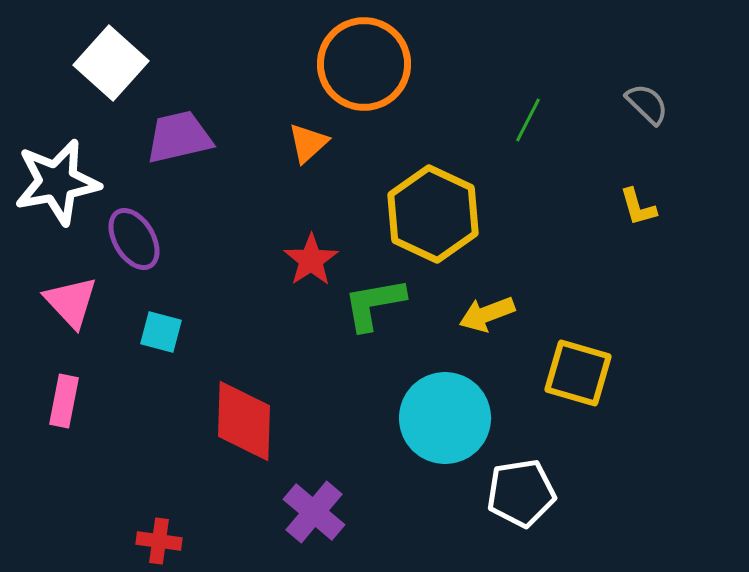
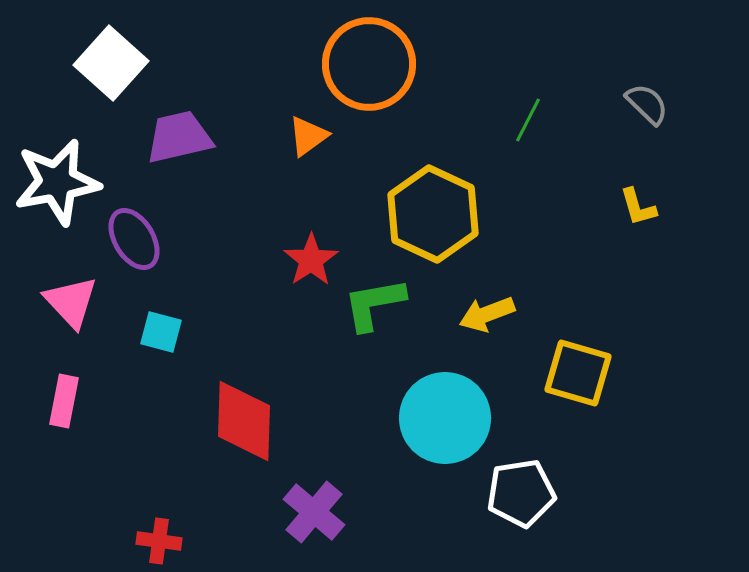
orange circle: moved 5 px right
orange triangle: moved 7 px up; rotated 6 degrees clockwise
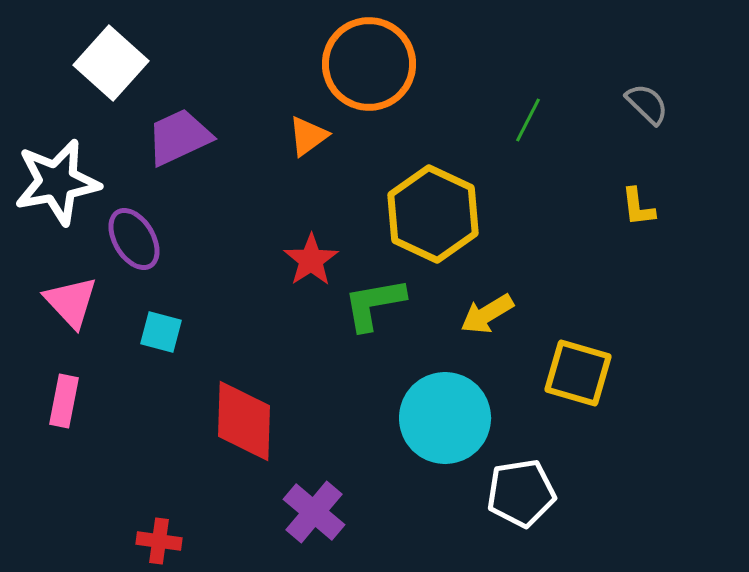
purple trapezoid: rotated 12 degrees counterclockwise
yellow L-shape: rotated 9 degrees clockwise
yellow arrow: rotated 10 degrees counterclockwise
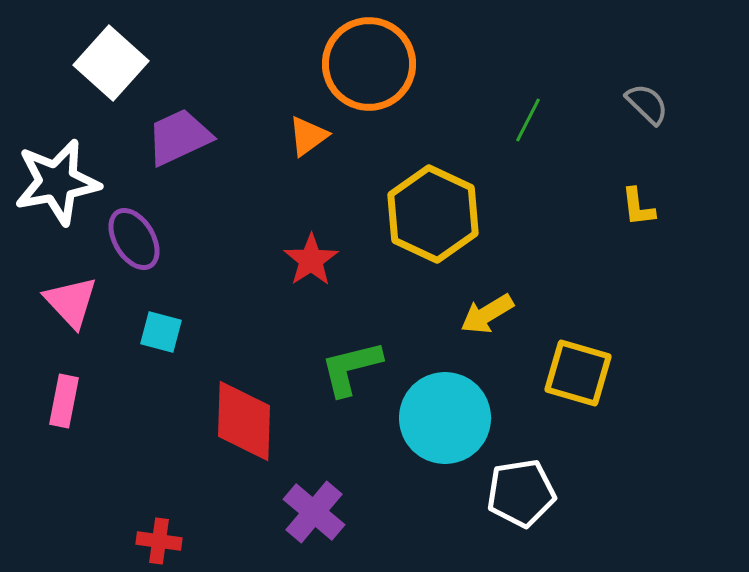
green L-shape: moved 23 px left, 64 px down; rotated 4 degrees counterclockwise
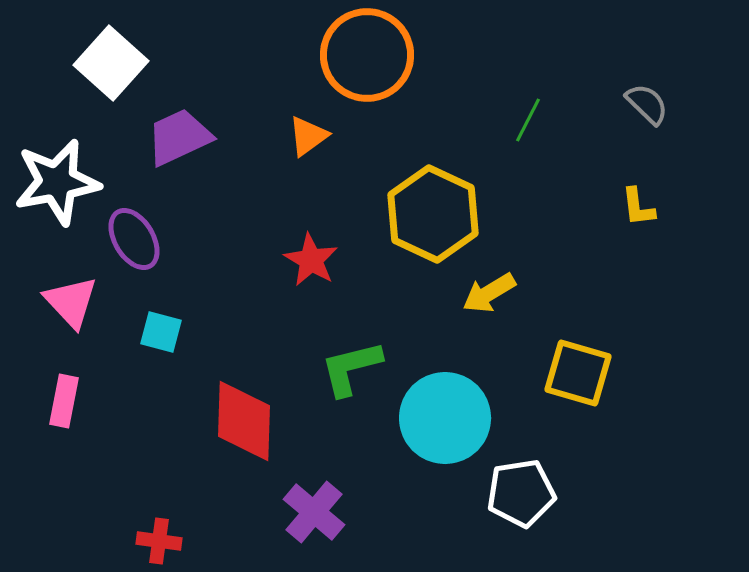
orange circle: moved 2 px left, 9 px up
red star: rotated 8 degrees counterclockwise
yellow arrow: moved 2 px right, 21 px up
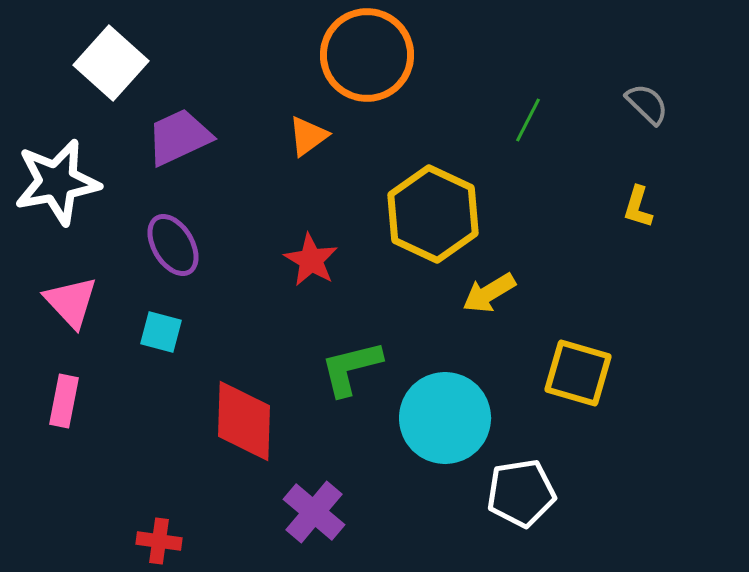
yellow L-shape: rotated 24 degrees clockwise
purple ellipse: moved 39 px right, 6 px down
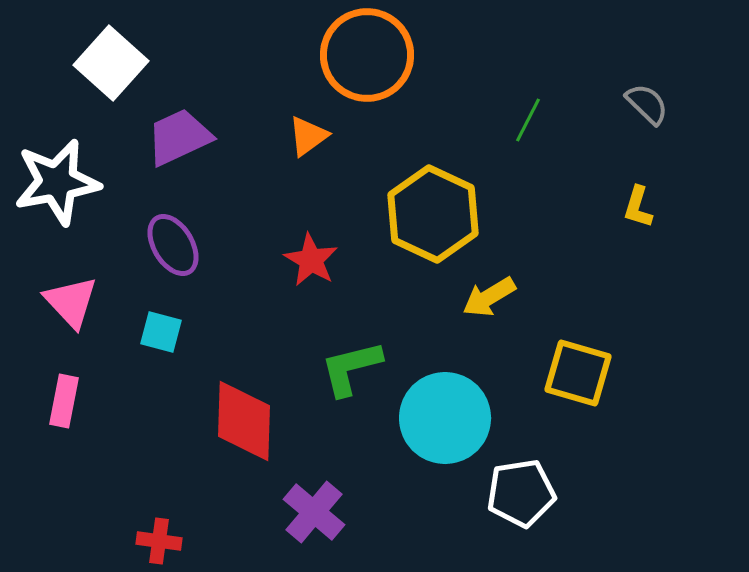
yellow arrow: moved 4 px down
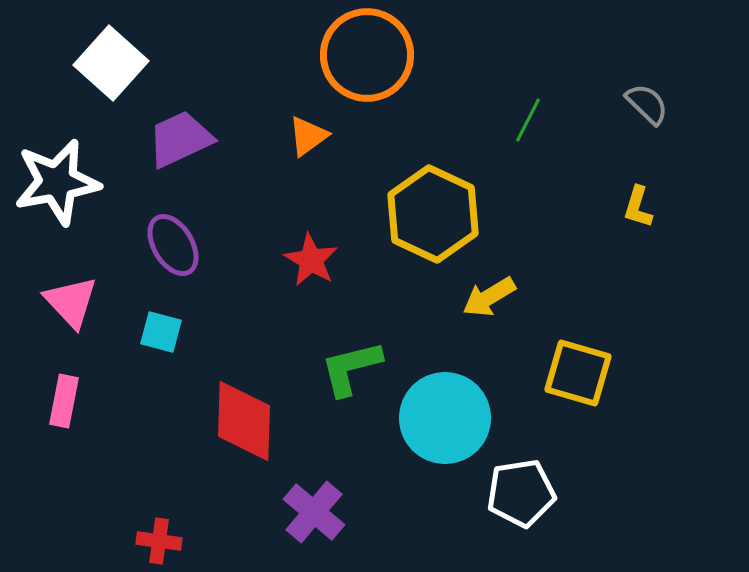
purple trapezoid: moved 1 px right, 2 px down
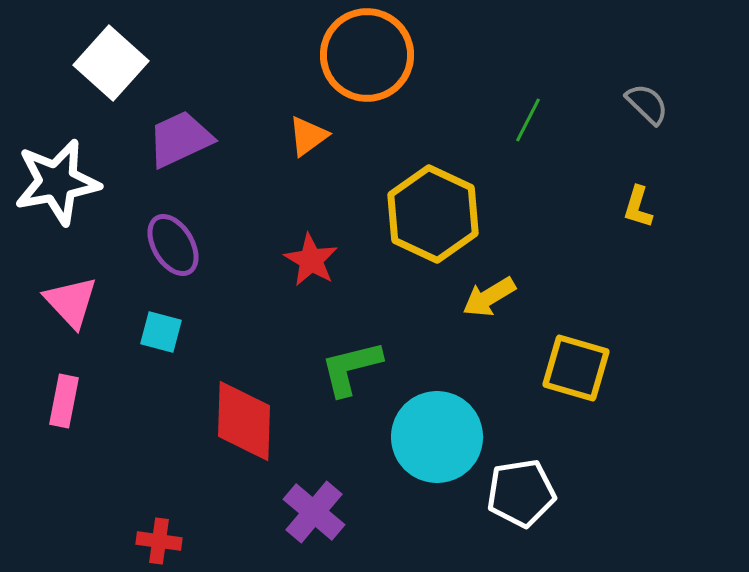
yellow square: moved 2 px left, 5 px up
cyan circle: moved 8 px left, 19 px down
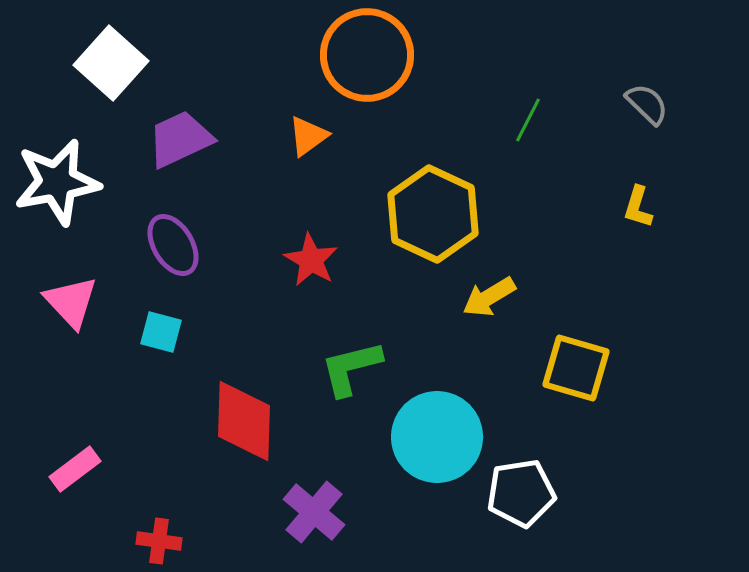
pink rectangle: moved 11 px right, 68 px down; rotated 42 degrees clockwise
